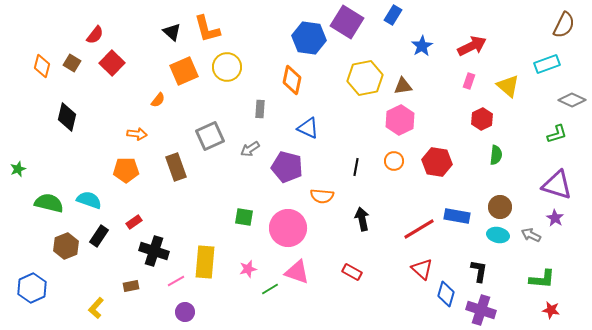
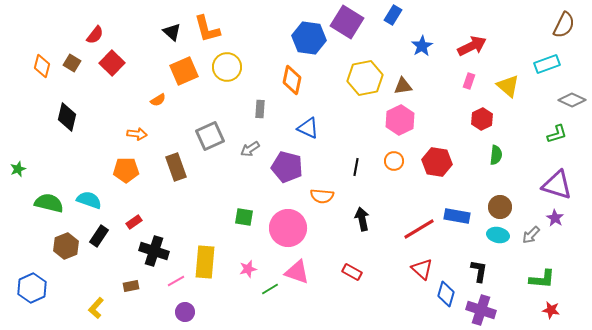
orange semicircle at (158, 100): rotated 21 degrees clockwise
gray arrow at (531, 235): rotated 72 degrees counterclockwise
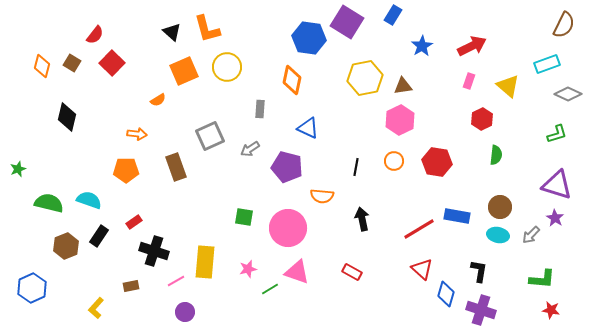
gray diamond at (572, 100): moved 4 px left, 6 px up
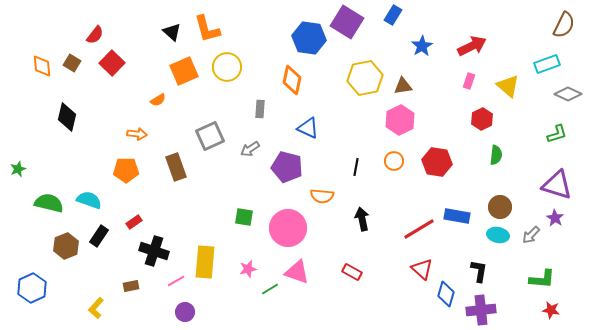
orange diamond at (42, 66): rotated 20 degrees counterclockwise
purple cross at (481, 310): rotated 24 degrees counterclockwise
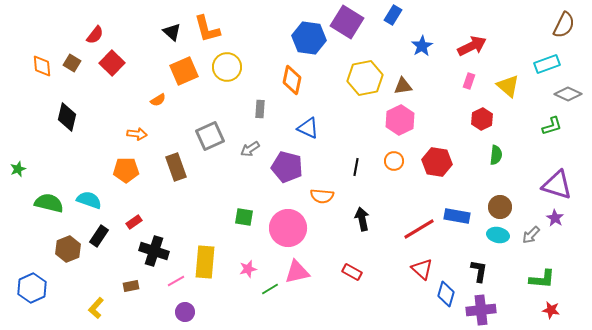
green L-shape at (557, 134): moved 5 px left, 8 px up
brown hexagon at (66, 246): moved 2 px right, 3 px down
pink triangle at (297, 272): rotated 32 degrees counterclockwise
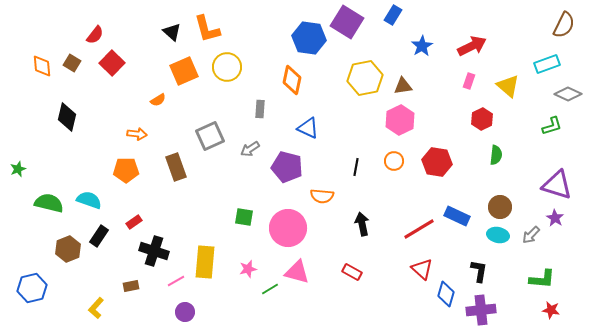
blue rectangle at (457, 216): rotated 15 degrees clockwise
black arrow at (362, 219): moved 5 px down
pink triangle at (297, 272): rotated 28 degrees clockwise
blue hexagon at (32, 288): rotated 12 degrees clockwise
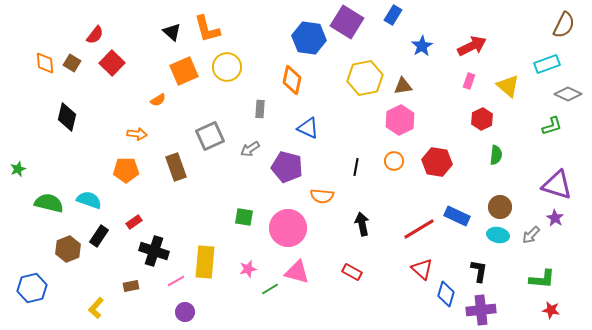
orange diamond at (42, 66): moved 3 px right, 3 px up
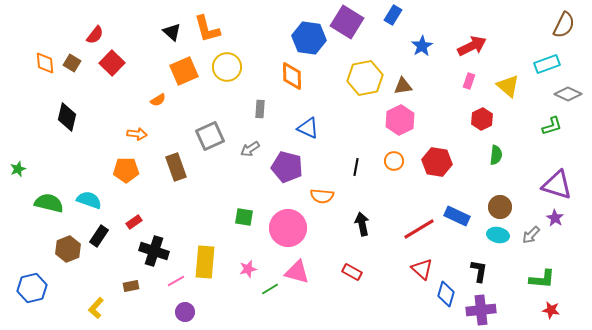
orange diamond at (292, 80): moved 4 px up; rotated 12 degrees counterclockwise
